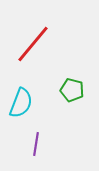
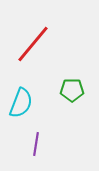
green pentagon: rotated 15 degrees counterclockwise
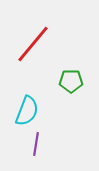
green pentagon: moved 1 px left, 9 px up
cyan semicircle: moved 6 px right, 8 px down
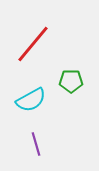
cyan semicircle: moved 4 px right, 11 px up; rotated 40 degrees clockwise
purple line: rotated 25 degrees counterclockwise
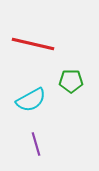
red line: rotated 63 degrees clockwise
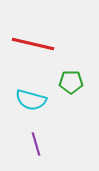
green pentagon: moved 1 px down
cyan semicircle: rotated 44 degrees clockwise
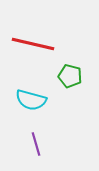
green pentagon: moved 1 px left, 6 px up; rotated 15 degrees clockwise
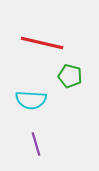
red line: moved 9 px right, 1 px up
cyan semicircle: rotated 12 degrees counterclockwise
